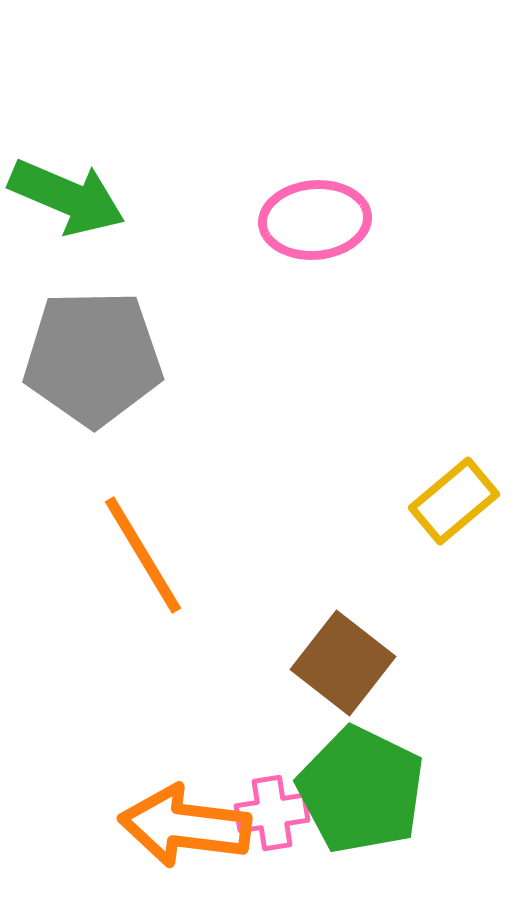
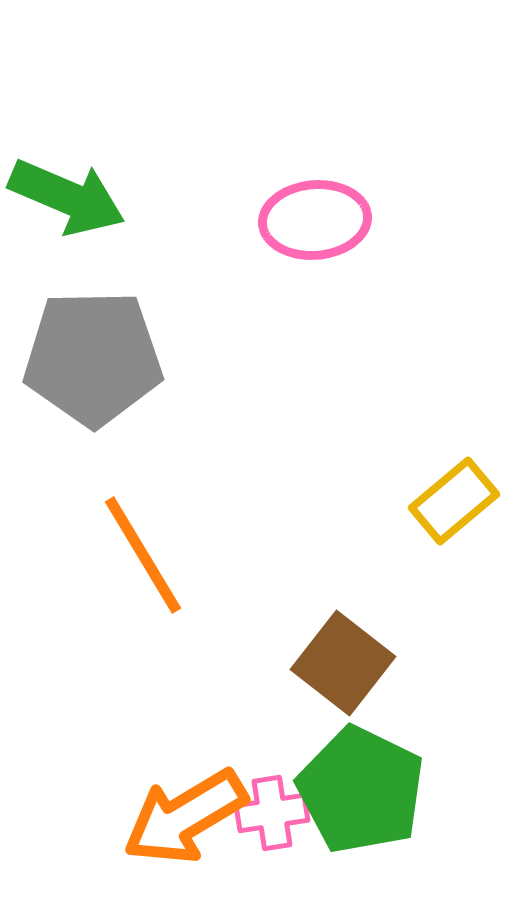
orange arrow: moved 9 px up; rotated 38 degrees counterclockwise
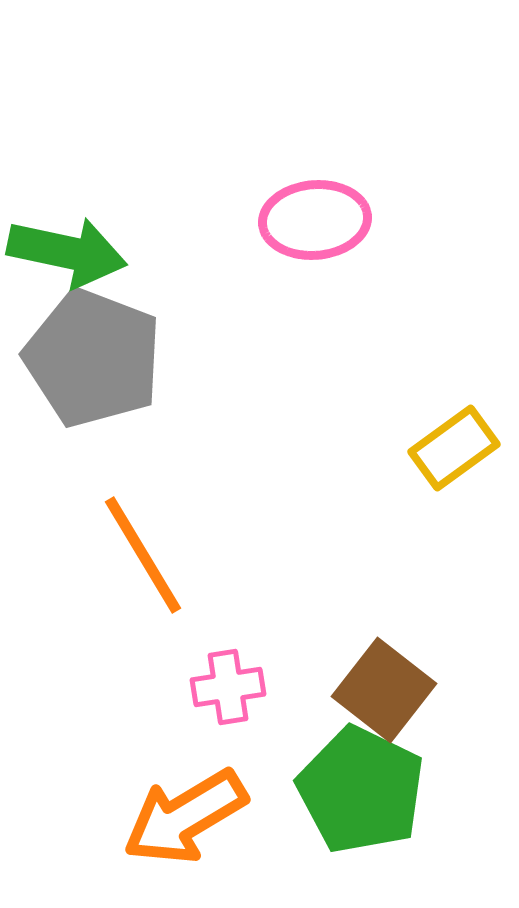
green arrow: moved 55 px down; rotated 11 degrees counterclockwise
gray pentagon: rotated 22 degrees clockwise
yellow rectangle: moved 53 px up; rotated 4 degrees clockwise
brown square: moved 41 px right, 27 px down
pink cross: moved 44 px left, 126 px up
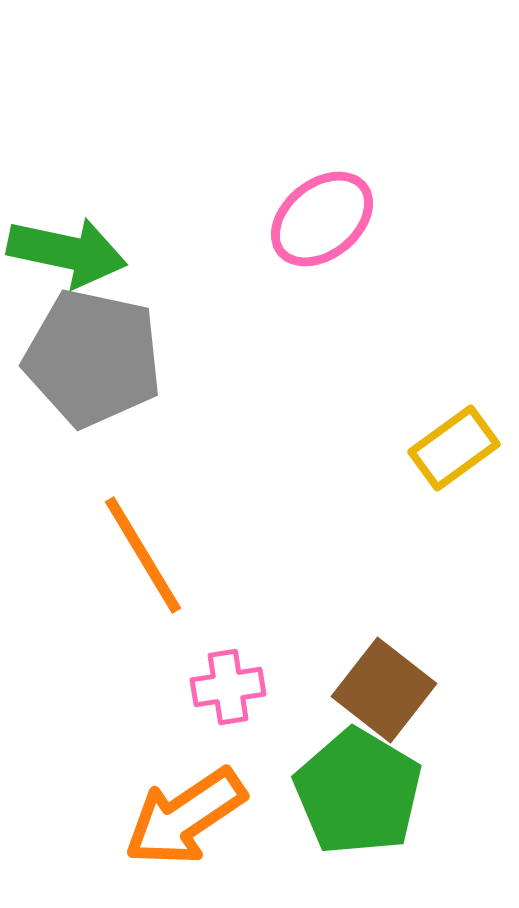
pink ellipse: moved 7 px right, 1 px up; rotated 34 degrees counterclockwise
gray pentagon: rotated 9 degrees counterclockwise
green pentagon: moved 3 px left, 2 px down; rotated 5 degrees clockwise
orange arrow: rotated 3 degrees counterclockwise
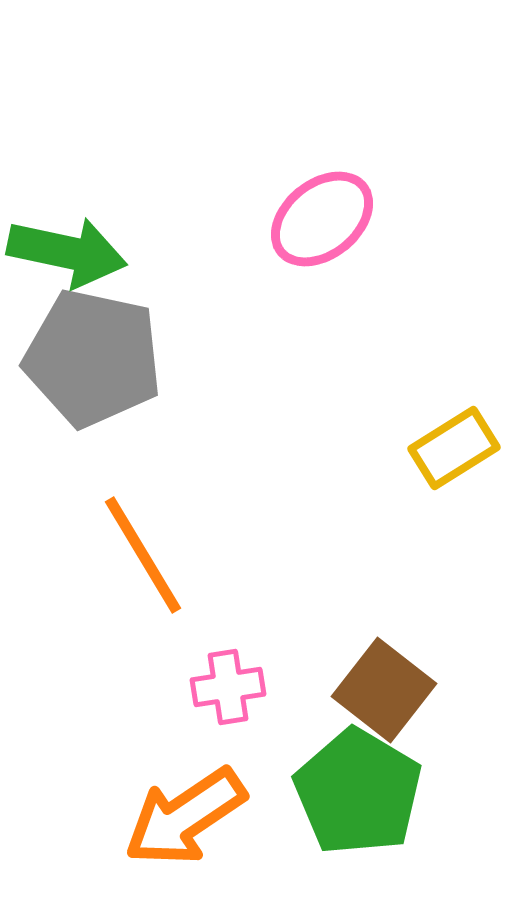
yellow rectangle: rotated 4 degrees clockwise
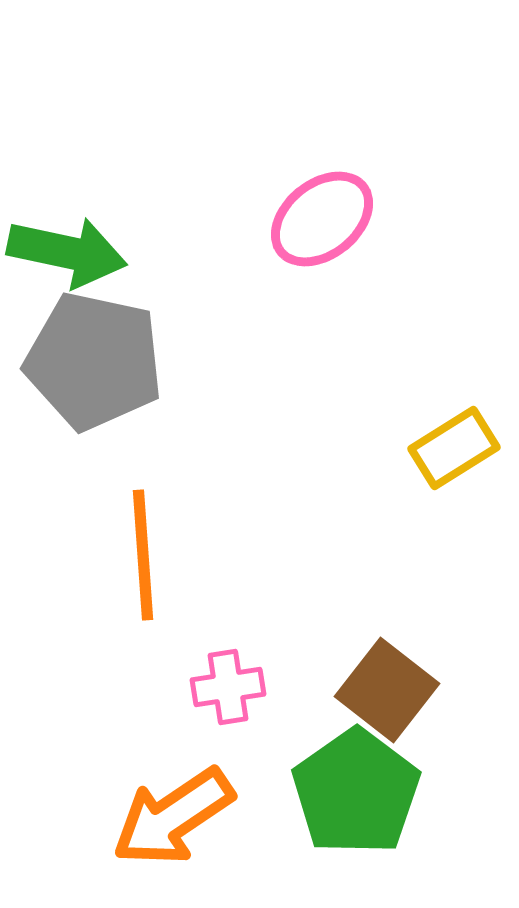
gray pentagon: moved 1 px right, 3 px down
orange line: rotated 27 degrees clockwise
brown square: moved 3 px right
green pentagon: moved 2 px left; rotated 6 degrees clockwise
orange arrow: moved 12 px left
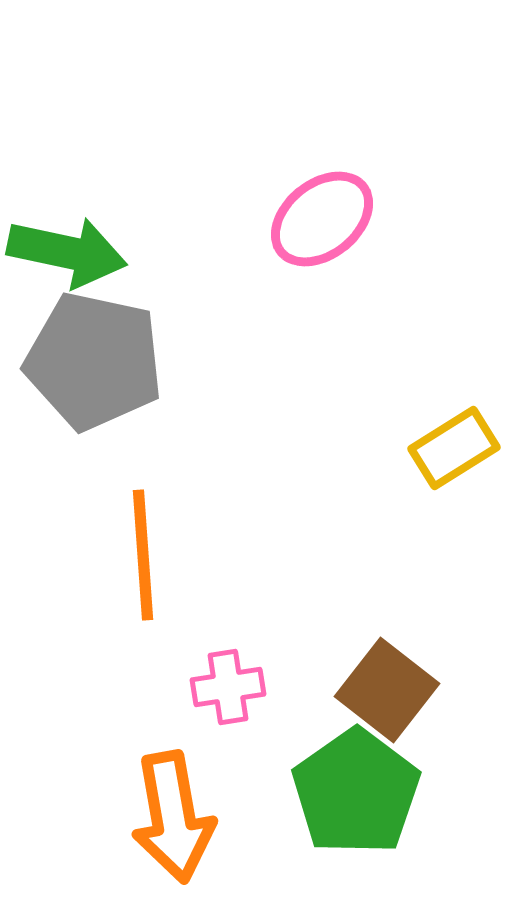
orange arrow: rotated 66 degrees counterclockwise
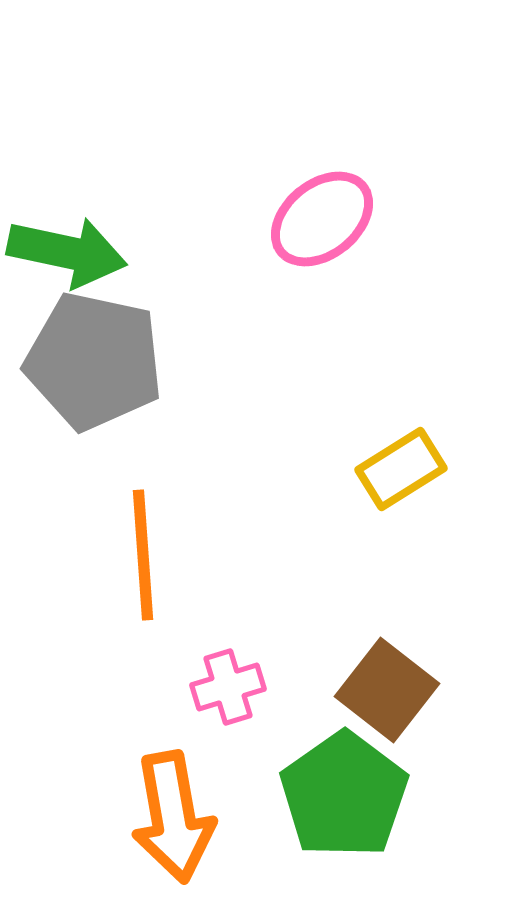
yellow rectangle: moved 53 px left, 21 px down
pink cross: rotated 8 degrees counterclockwise
green pentagon: moved 12 px left, 3 px down
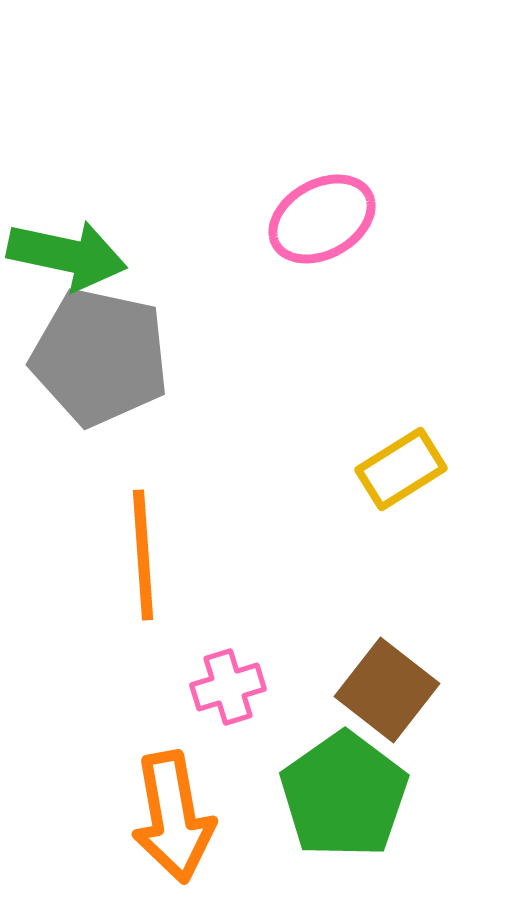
pink ellipse: rotated 10 degrees clockwise
green arrow: moved 3 px down
gray pentagon: moved 6 px right, 4 px up
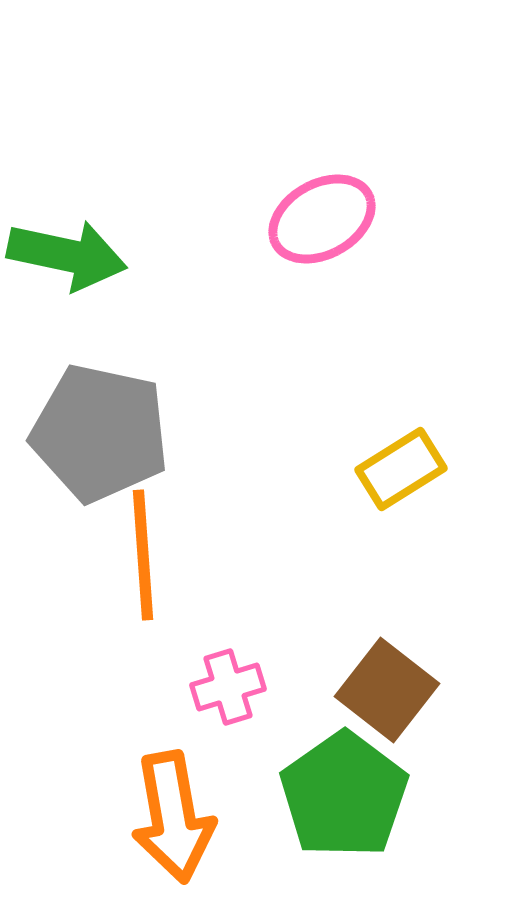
gray pentagon: moved 76 px down
